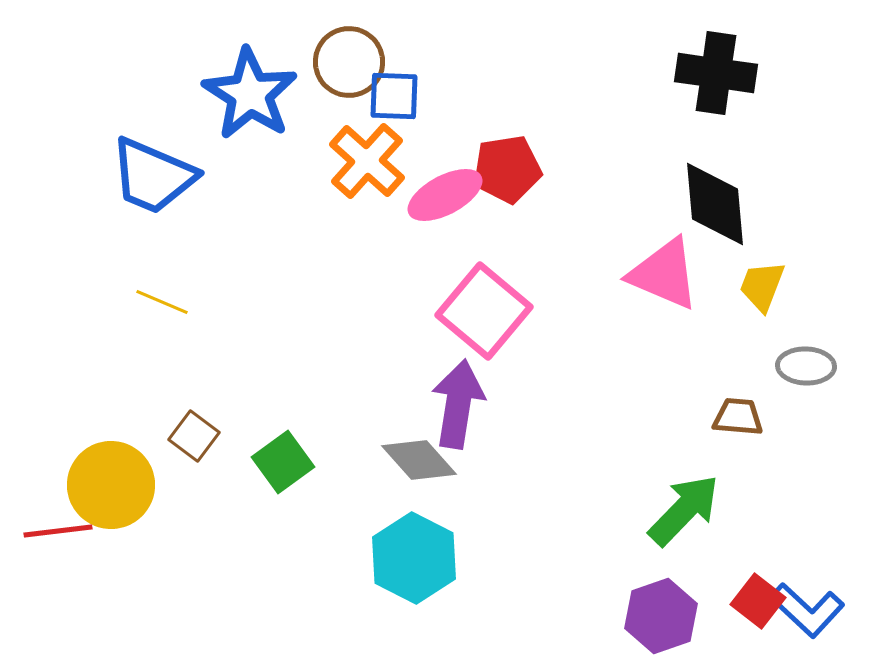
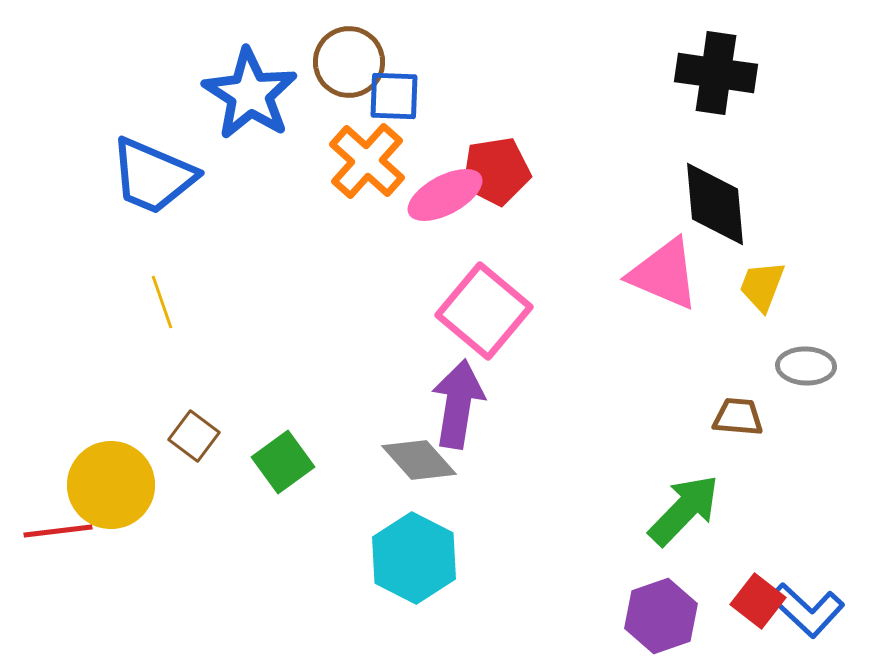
red pentagon: moved 11 px left, 2 px down
yellow line: rotated 48 degrees clockwise
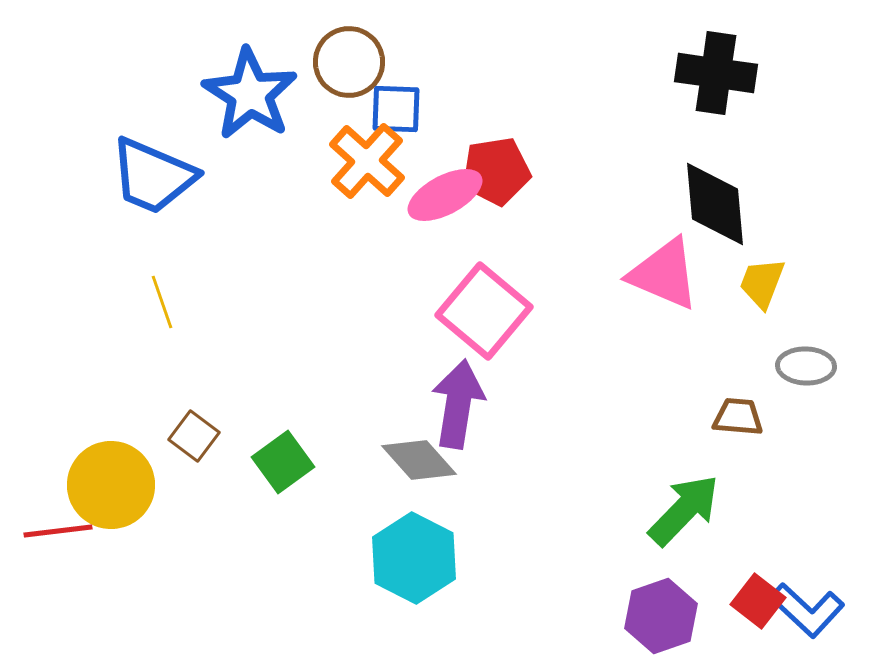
blue square: moved 2 px right, 13 px down
yellow trapezoid: moved 3 px up
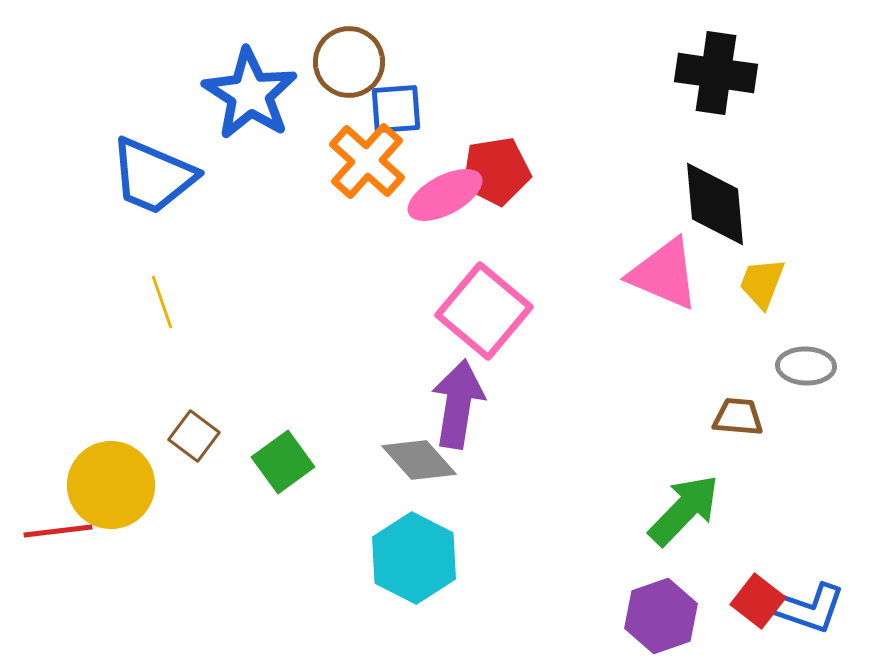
blue square: rotated 6 degrees counterclockwise
blue L-shape: moved 1 px right, 2 px up; rotated 24 degrees counterclockwise
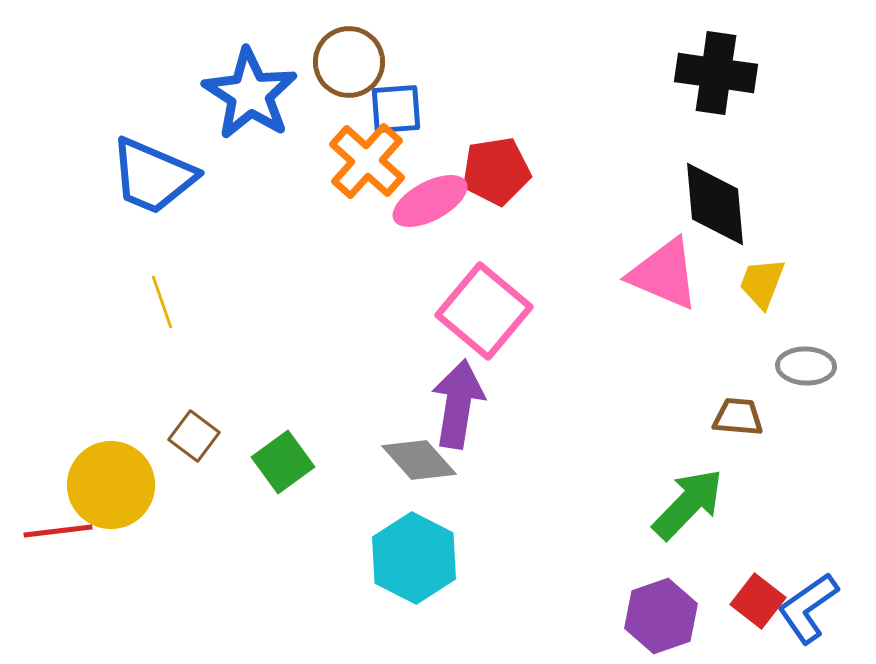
pink ellipse: moved 15 px left, 6 px down
green arrow: moved 4 px right, 6 px up
blue L-shape: rotated 126 degrees clockwise
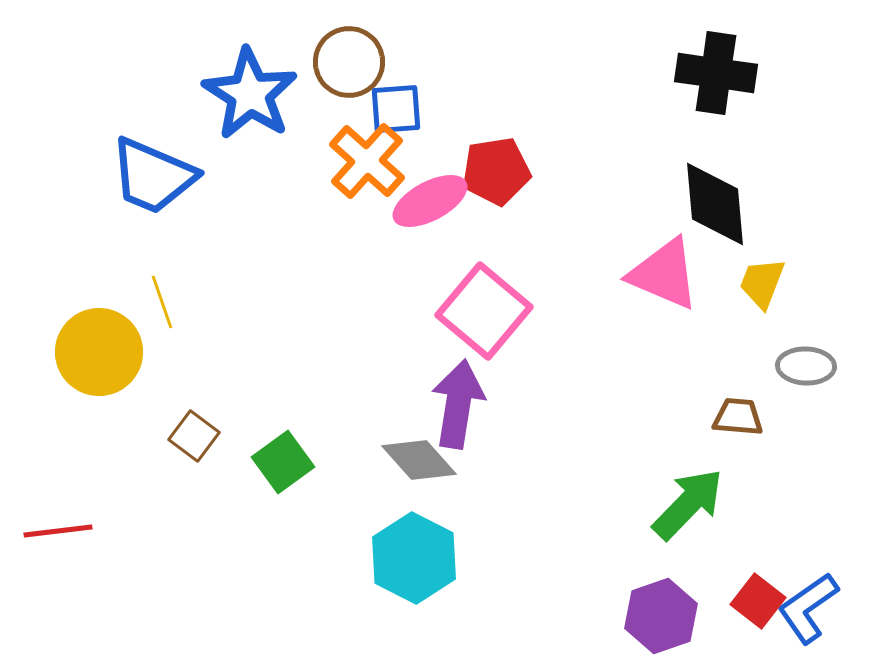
yellow circle: moved 12 px left, 133 px up
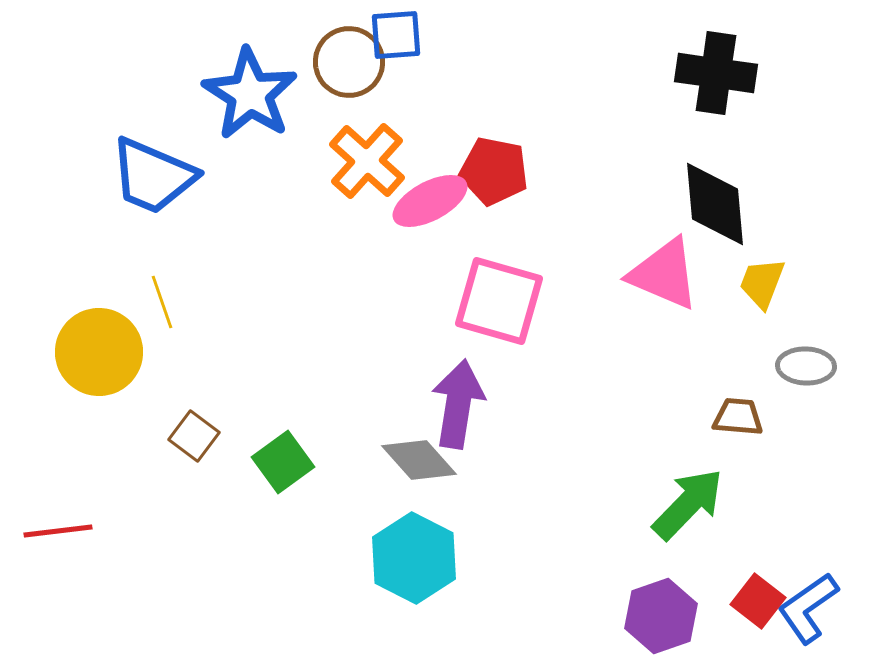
blue square: moved 74 px up
red pentagon: moved 2 px left; rotated 20 degrees clockwise
pink square: moved 15 px right, 10 px up; rotated 24 degrees counterclockwise
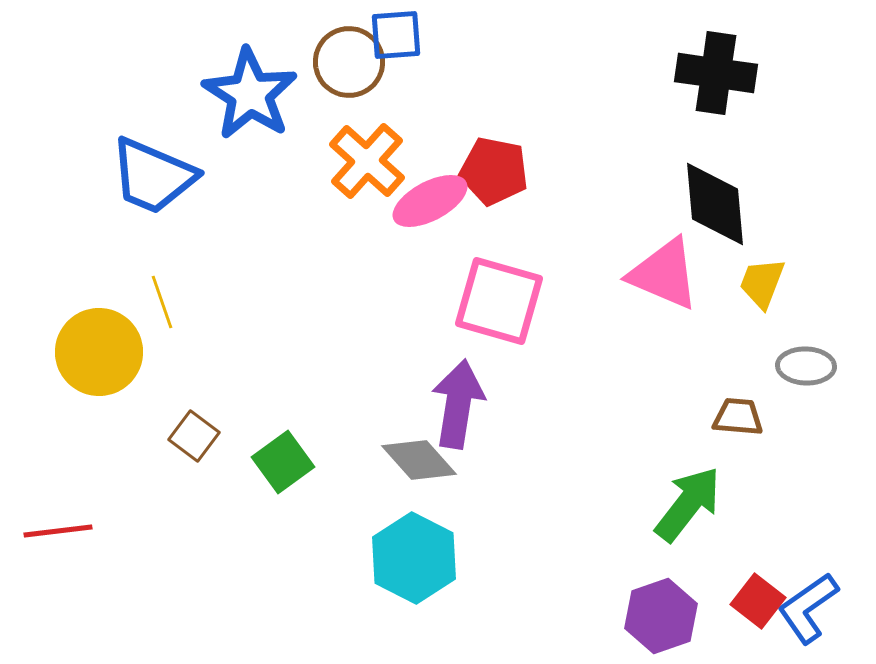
green arrow: rotated 6 degrees counterclockwise
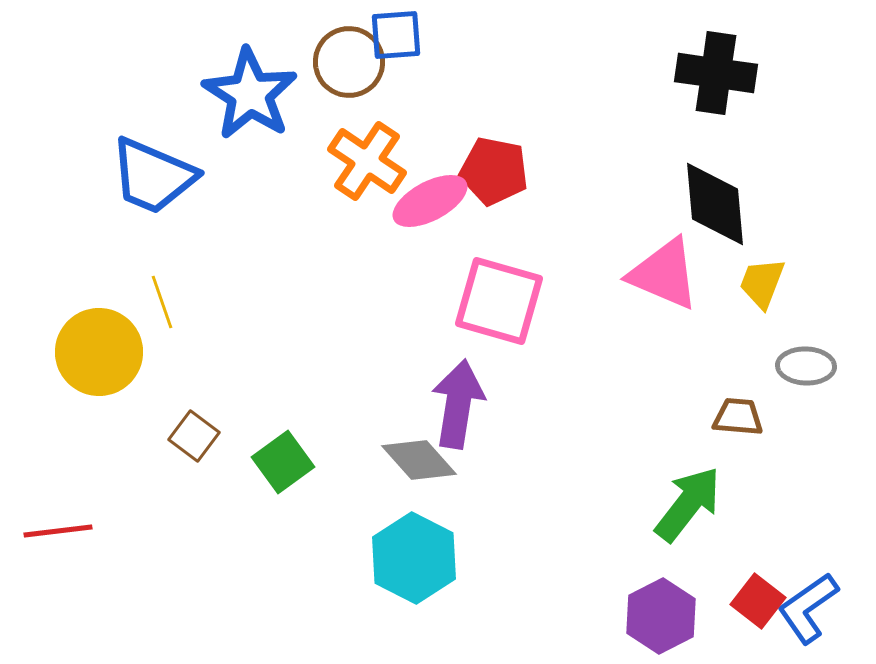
orange cross: rotated 8 degrees counterclockwise
purple hexagon: rotated 8 degrees counterclockwise
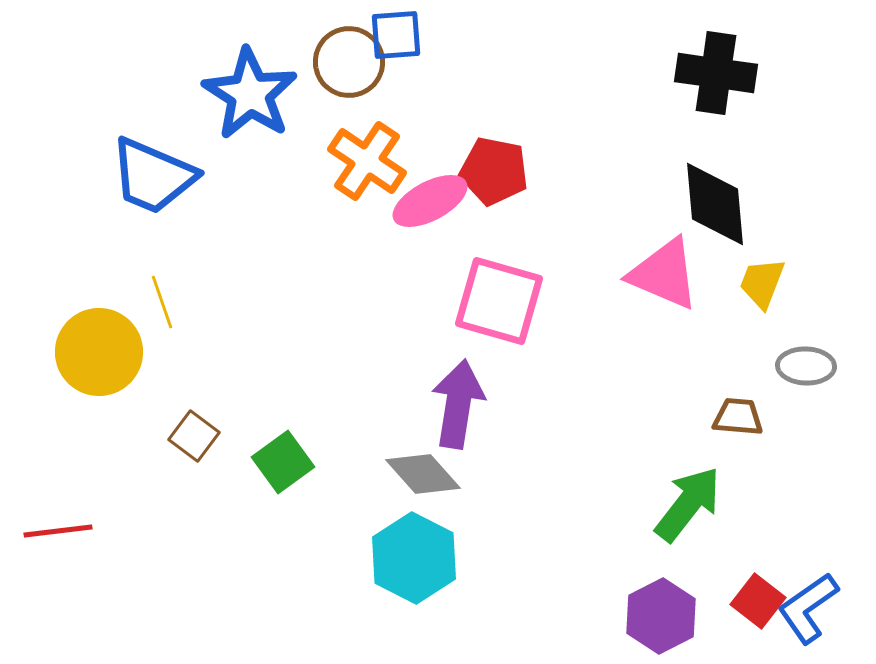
gray diamond: moved 4 px right, 14 px down
